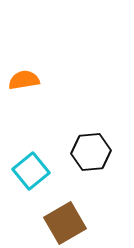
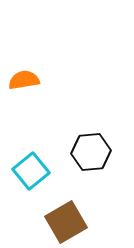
brown square: moved 1 px right, 1 px up
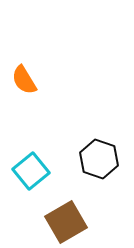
orange semicircle: rotated 112 degrees counterclockwise
black hexagon: moved 8 px right, 7 px down; rotated 24 degrees clockwise
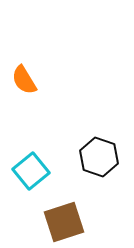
black hexagon: moved 2 px up
brown square: moved 2 px left; rotated 12 degrees clockwise
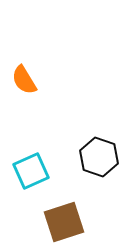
cyan square: rotated 15 degrees clockwise
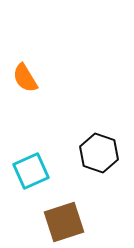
orange semicircle: moved 1 px right, 2 px up
black hexagon: moved 4 px up
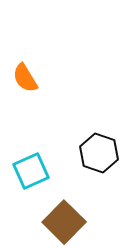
brown square: rotated 27 degrees counterclockwise
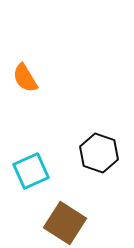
brown square: moved 1 px right, 1 px down; rotated 12 degrees counterclockwise
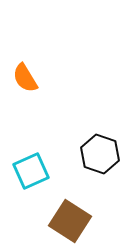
black hexagon: moved 1 px right, 1 px down
brown square: moved 5 px right, 2 px up
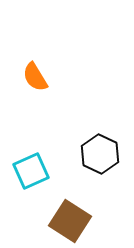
orange semicircle: moved 10 px right, 1 px up
black hexagon: rotated 6 degrees clockwise
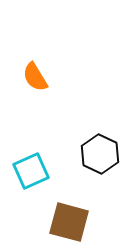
brown square: moved 1 px left, 1 px down; rotated 18 degrees counterclockwise
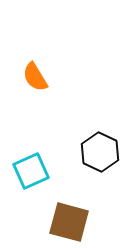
black hexagon: moved 2 px up
